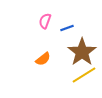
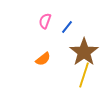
blue line: moved 1 px up; rotated 32 degrees counterclockwise
brown star: moved 2 px right
yellow line: rotated 40 degrees counterclockwise
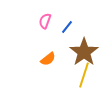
orange semicircle: moved 5 px right
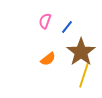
brown star: moved 3 px left
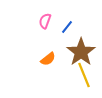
yellow line: rotated 40 degrees counterclockwise
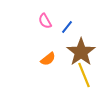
pink semicircle: rotated 49 degrees counterclockwise
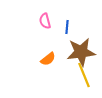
pink semicircle: rotated 14 degrees clockwise
blue line: rotated 32 degrees counterclockwise
brown star: rotated 28 degrees clockwise
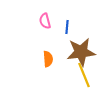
orange semicircle: rotated 56 degrees counterclockwise
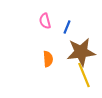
blue line: rotated 16 degrees clockwise
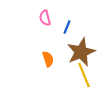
pink semicircle: moved 3 px up
brown star: rotated 16 degrees counterclockwise
orange semicircle: rotated 14 degrees counterclockwise
